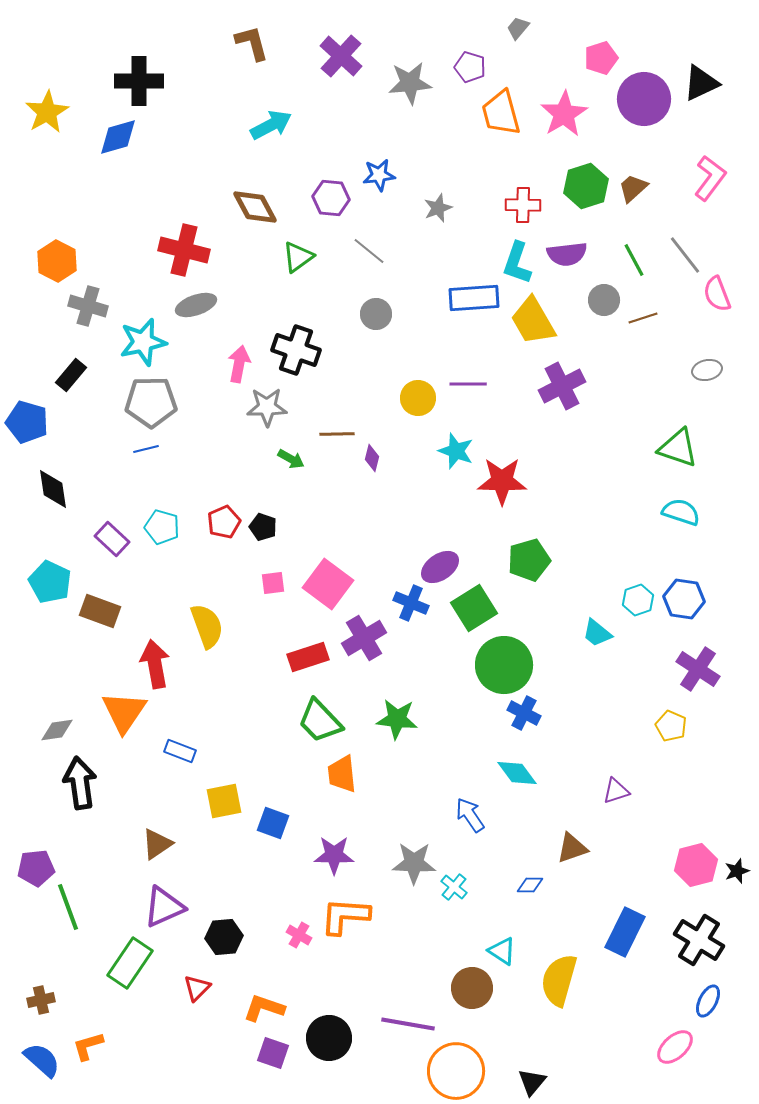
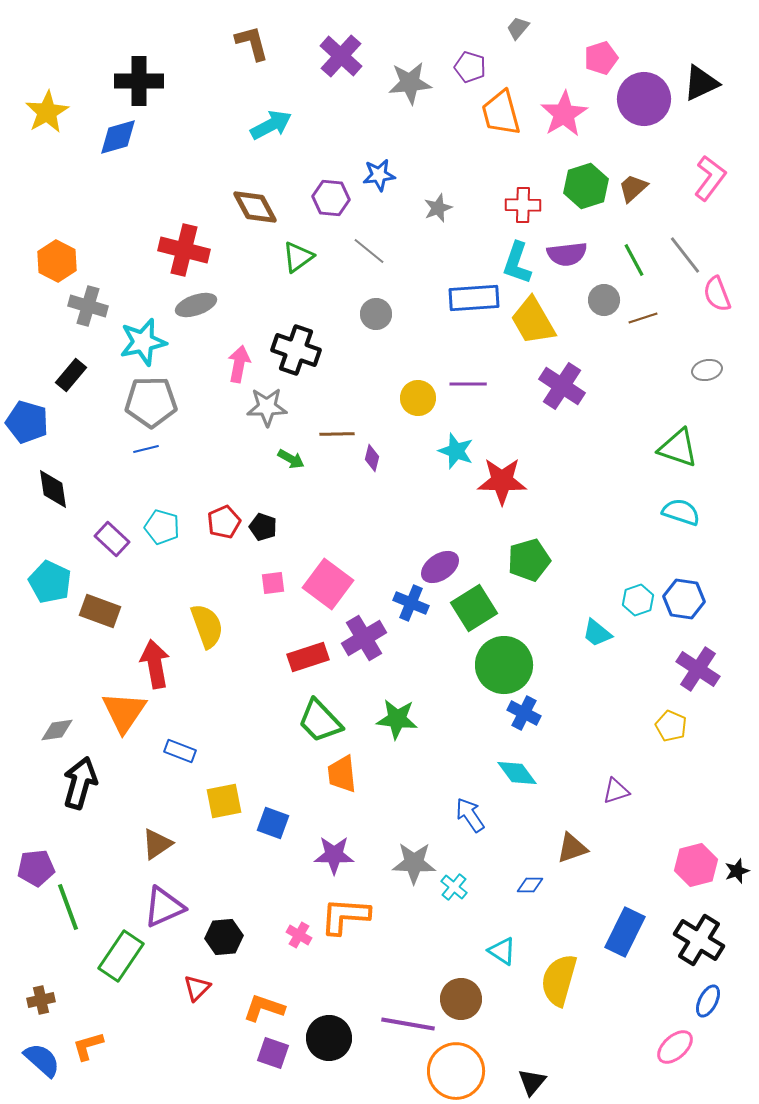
purple cross at (562, 386): rotated 30 degrees counterclockwise
black arrow at (80, 783): rotated 24 degrees clockwise
green rectangle at (130, 963): moved 9 px left, 7 px up
brown circle at (472, 988): moved 11 px left, 11 px down
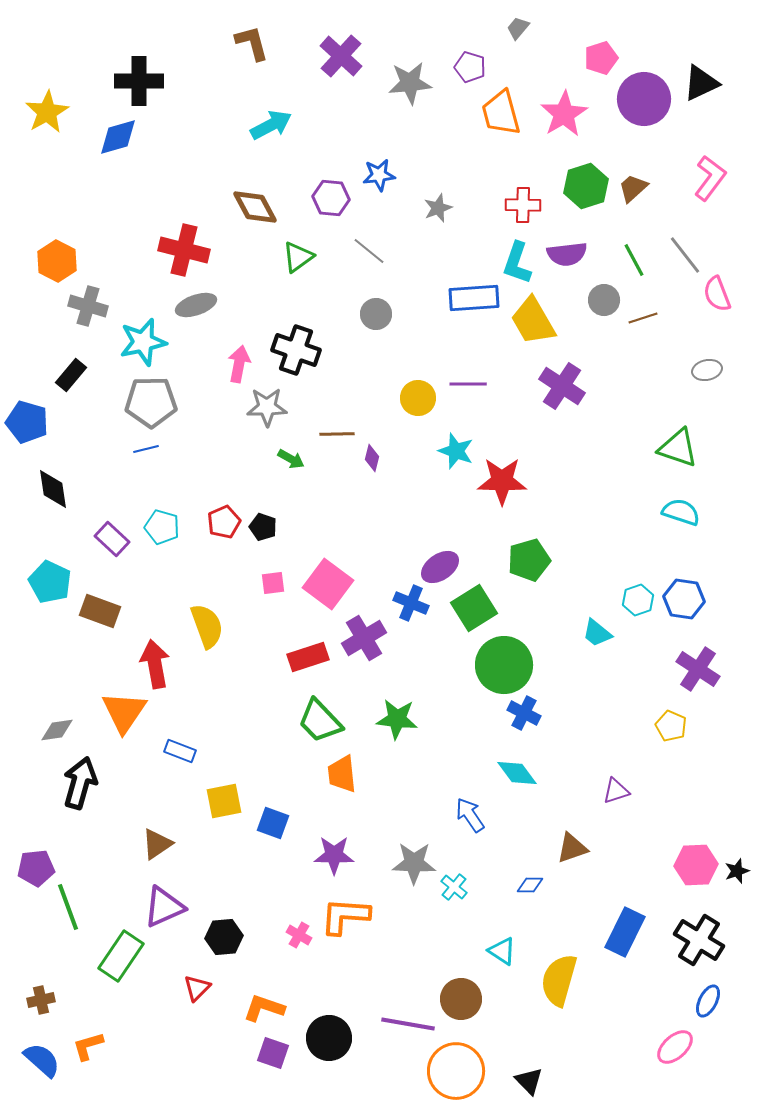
pink hexagon at (696, 865): rotated 12 degrees clockwise
black triangle at (532, 1082): moved 3 px left, 1 px up; rotated 24 degrees counterclockwise
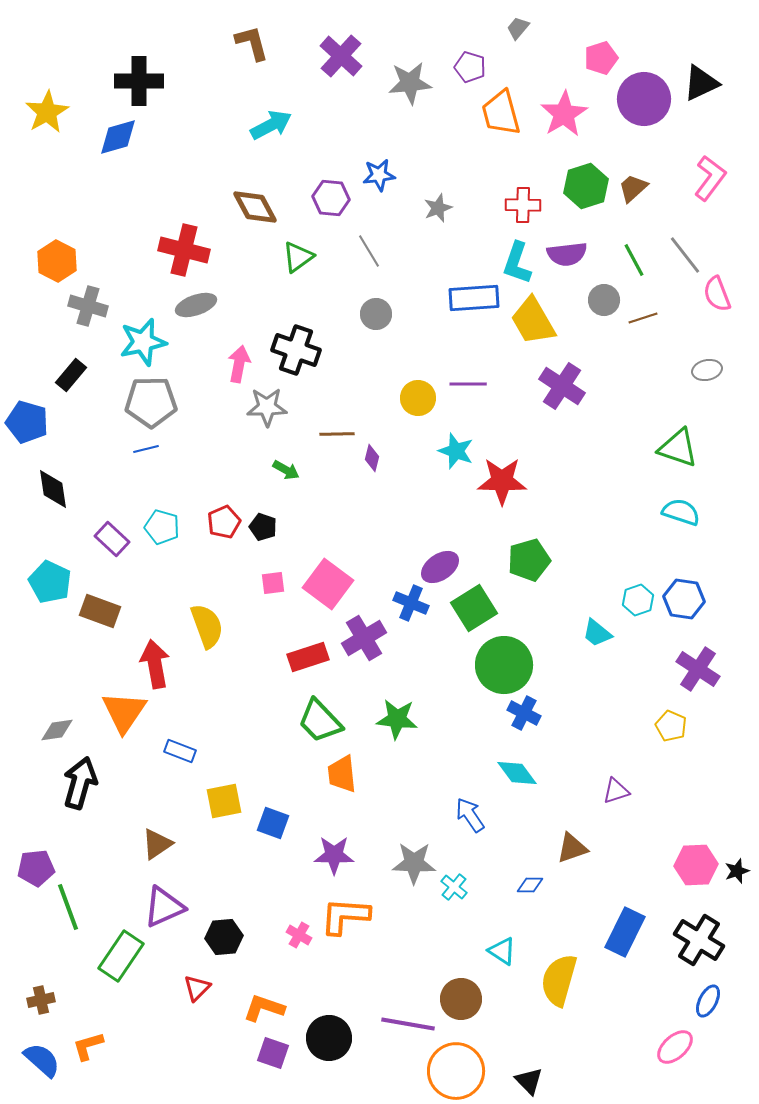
gray line at (369, 251): rotated 20 degrees clockwise
green arrow at (291, 459): moved 5 px left, 11 px down
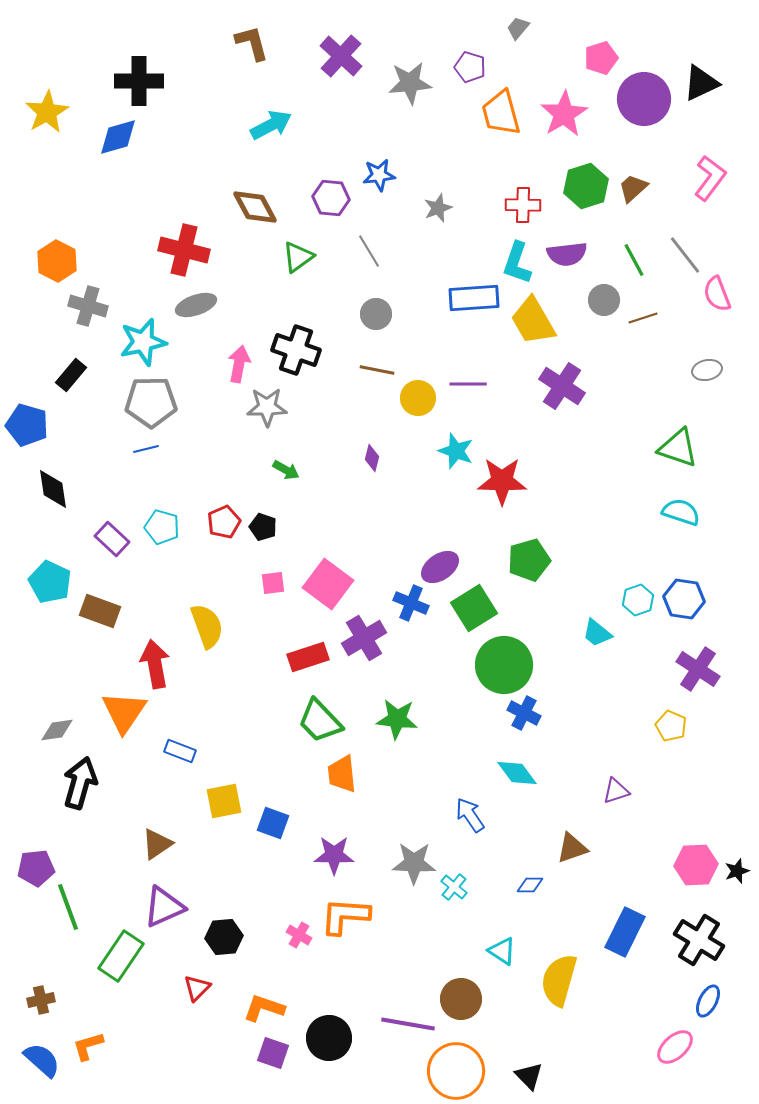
blue pentagon at (27, 422): moved 3 px down
brown line at (337, 434): moved 40 px right, 64 px up; rotated 12 degrees clockwise
black triangle at (529, 1081): moved 5 px up
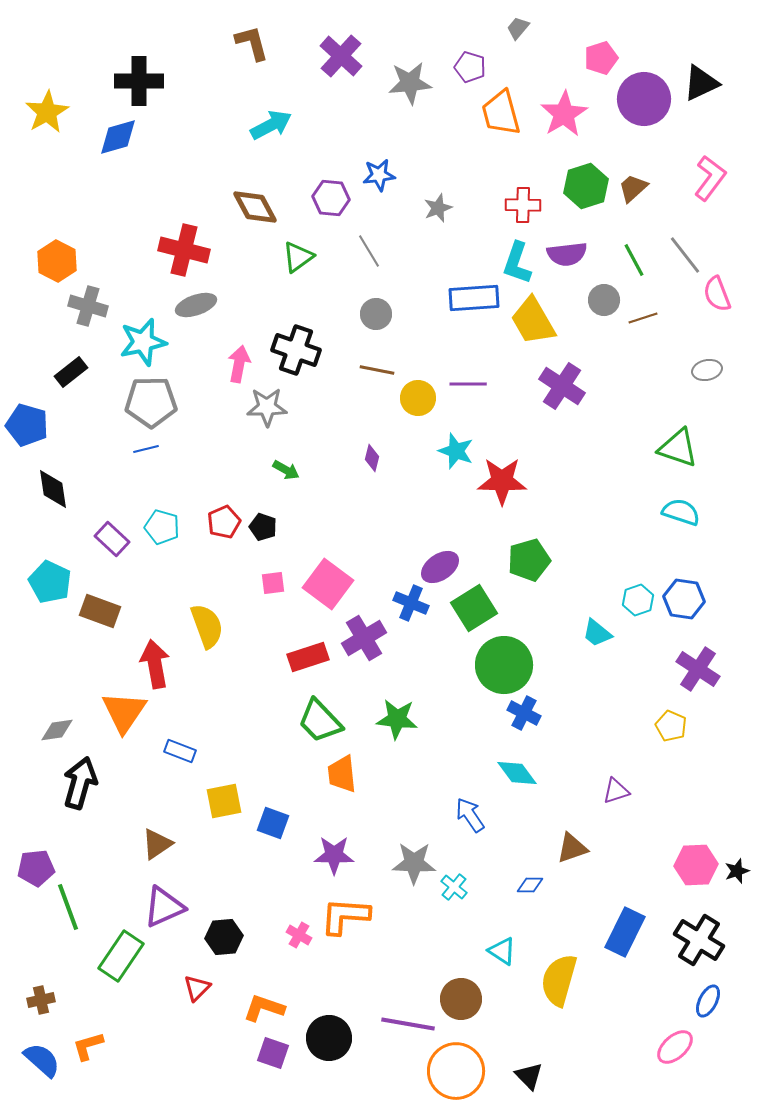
black rectangle at (71, 375): moved 3 px up; rotated 12 degrees clockwise
